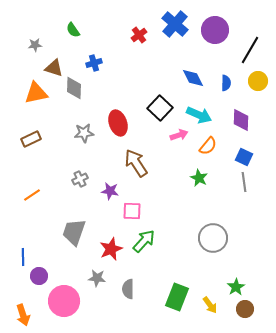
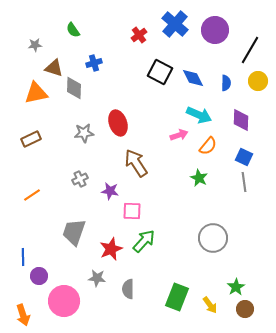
black square at (160, 108): moved 36 px up; rotated 15 degrees counterclockwise
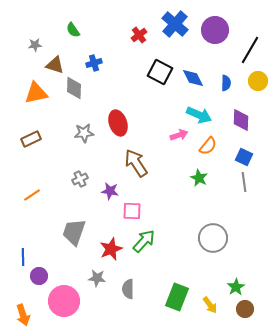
brown triangle at (54, 68): moved 1 px right, 3 px up
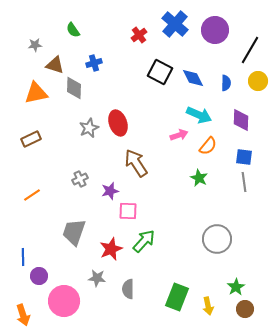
gray star at (84, 133): moved 5 px right, 5 px up; rotated 18 degrees counterclockwise
blue square at (244, 157): rotated 18 degrees counterclockwise
purple star at (110, 191): rotated 24 degrees counterclockwise
pink square at (132, 211): moved 4 px left
gray circle at (213, 238): moved 4 px right, 1 px down
yellow arrow at (210, 305): moved 2 px left, 1 px down; rotated 24 degrees clockwise
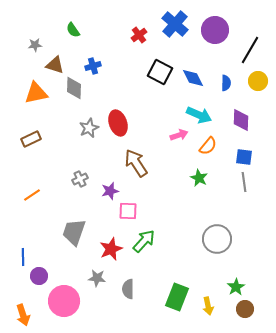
blue cross at (94, 63): moved 1 px left, 3 px down
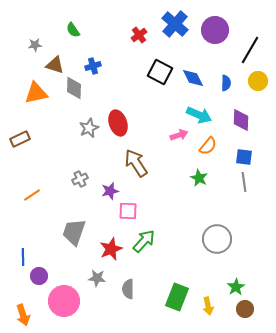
brown rectangle at (31, 139): moved 11 px left
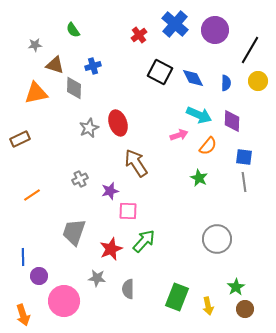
purple diamond at (241, 120): moved 9 px left, 1 px down
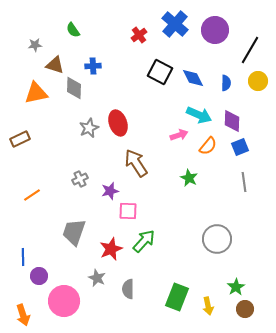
blue cross at (93, 66): rotated 14 degrees clockwise
blue square at (244, 157): moved 4 px left, 10 px up; rotated 30 degrees counterclockwise
green star at (199, 178): moved 10 px left
gray star at (97, 278): rotated 18 degrees clockwise
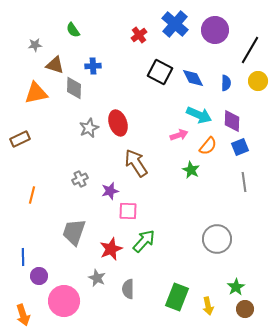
green star at (189, 178): moved 2 px right, 8 px up
orange line at (32, 195): rotated 42 degrees counterclockwise
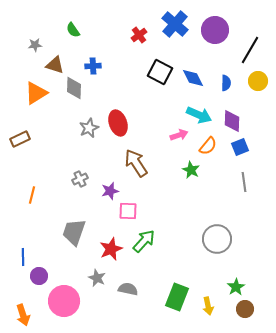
orange triangle at (36, 93): rotated 20 degrees counterclockwise
gray semicircle at (128, 289): rotated 102 degrees clockwise
